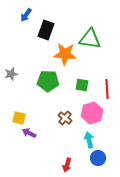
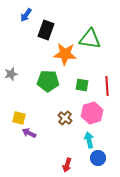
red line: moved 3 px up
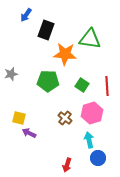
green square: rotated 24 degrees clockwise
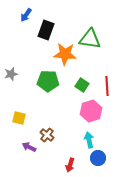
pink hexagon: moved 1 px left, 2 px up
brown cross: moved 18 px left, 17 px down
purple arrow: moved 14 px down
red arrow: moved 3 px right
